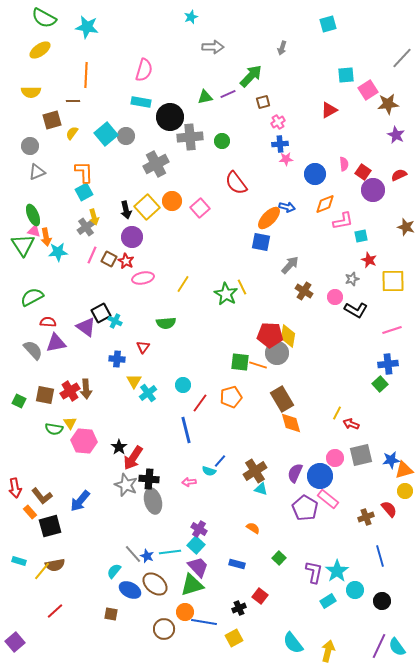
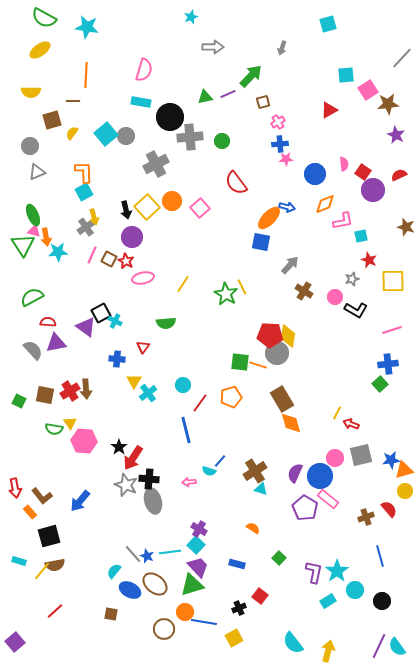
black square at (50, 526): moved 1 px left, 10 px down
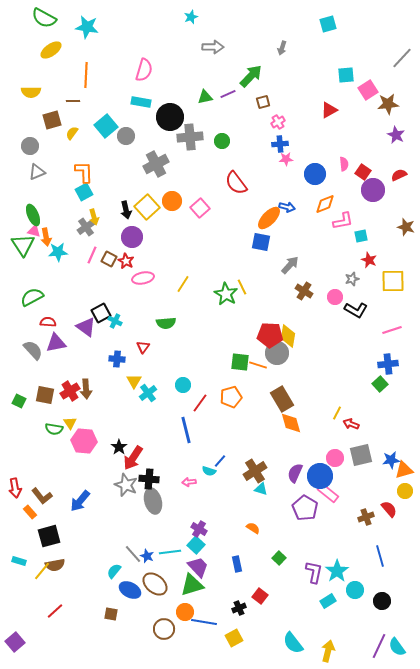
yellow ellipse at (40, 50): moved 11 px right
cyan square at (106, 134): moved 8 px up
pink rectangle at (328, 499): moved 6 px up
blue rectangle at (237, 564): rotated 63 degrees clockwise
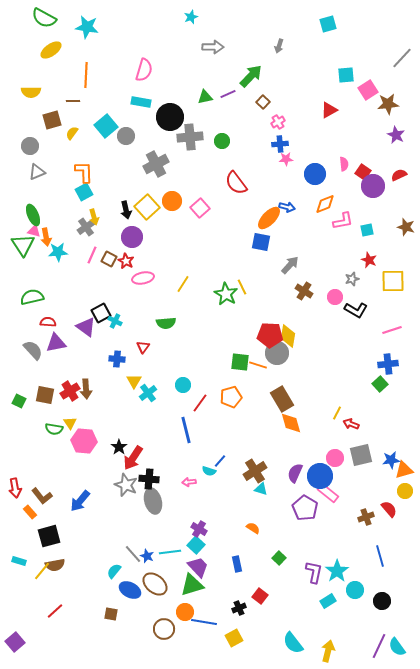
gray arrow at (282, 48): moved 3 px left, 2 px up
brown square at (263, 102): rotated 32 degrees counterclockwise
purple circle at (373, 190): moved 4 px up
cyan square at (361, 236): moved 6 px right, 6 px up
green semicircle at (32, 297): rotated 15 degrees clockwise
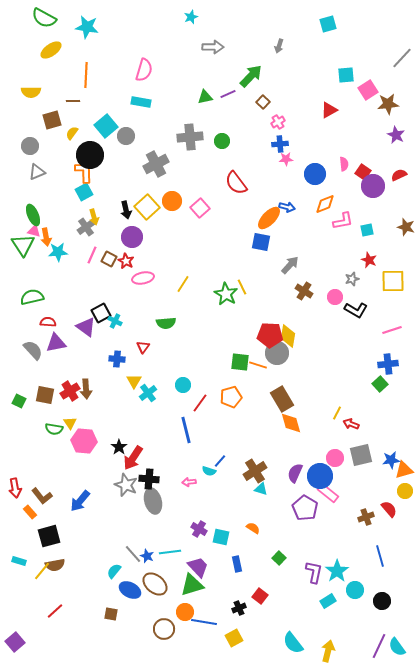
black circle at (170, 117): moved 80 px left, 38 px down
cyan square at (196, 545): moved 25 px right, 8 px up; rotated 30 degrees counterclockwise
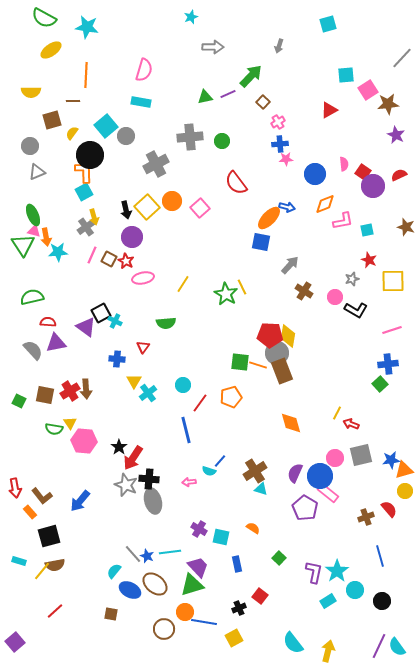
brown rectangle at (282, 399): moved 28 px up; rotated 10 degrees clockwise
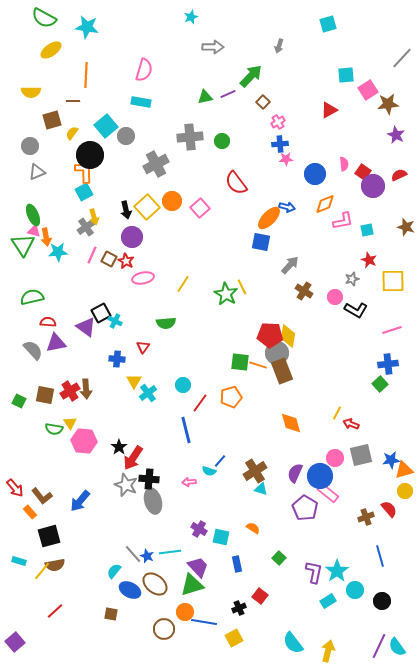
red arrow at (15, 488): rotated 30 degrees counterclockwise
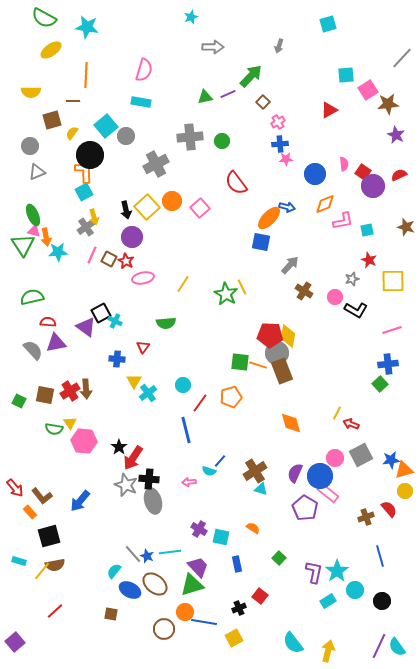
gray square at (361, 455): rotated 15 degrees counterclockwise
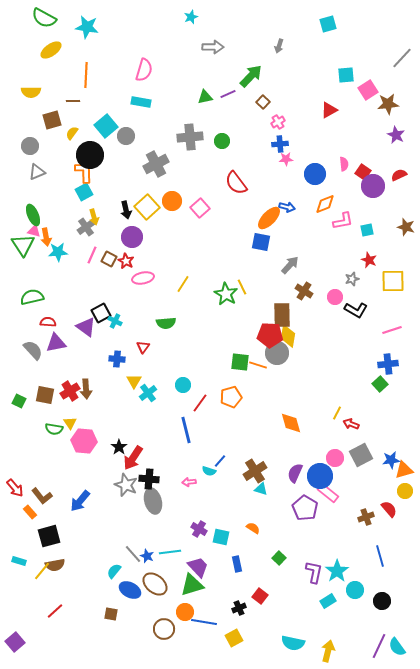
brown rectangle at (282, 371): moved 56 px up; rotated 20 degrees clockwise
cyan semicircle at (293, 643): rotated 40 degrees counterclockwise
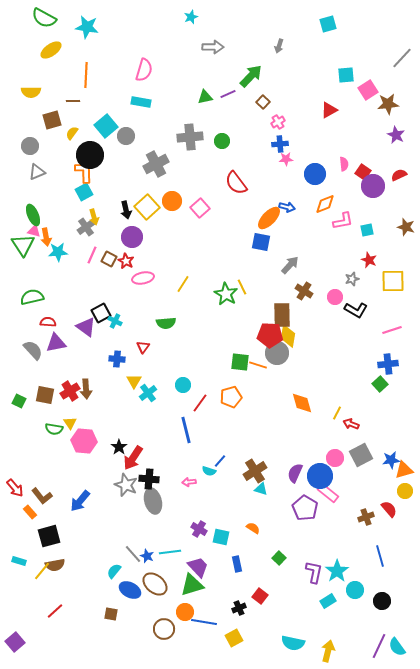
orange diamond at (291, 423): moved 11 px right, 20 px up
